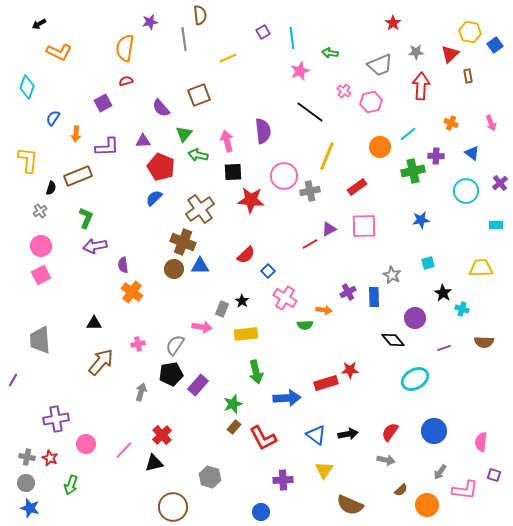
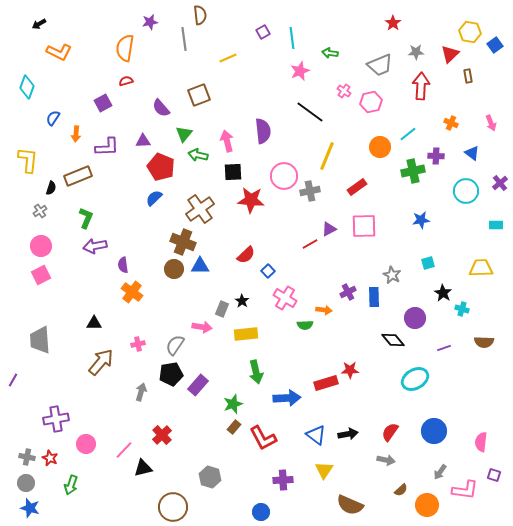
black triangle at (154, 463): moved 11 px left, 5 px down
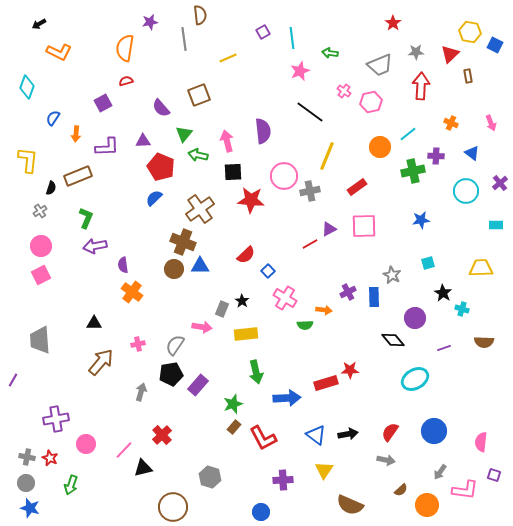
blue square at (495, 45): rotated 28 degrees counterclockwise
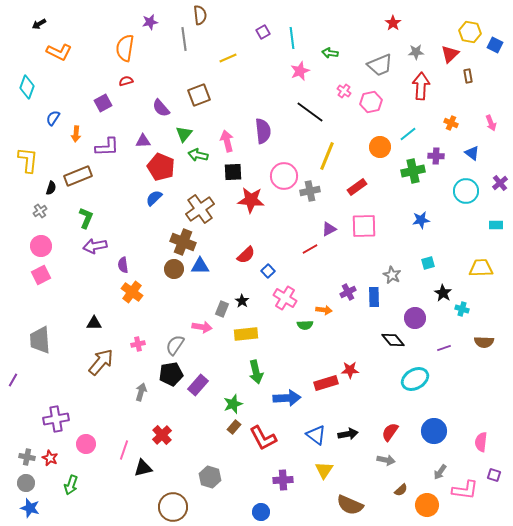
red line at (310, 244): moved 5 px down
pink line at (124, 450): rotated 24 degrees counterclockwise
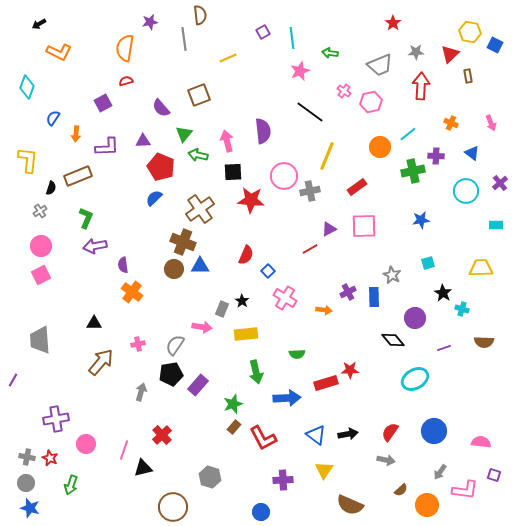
red semicircle at (246, 255): rotated 24 degrees counterclockwise
green semicircle at (305, 325): moved 8 px left, 29 px down
pink semicircle at (481, 442): rotated 90 degrees clockwise
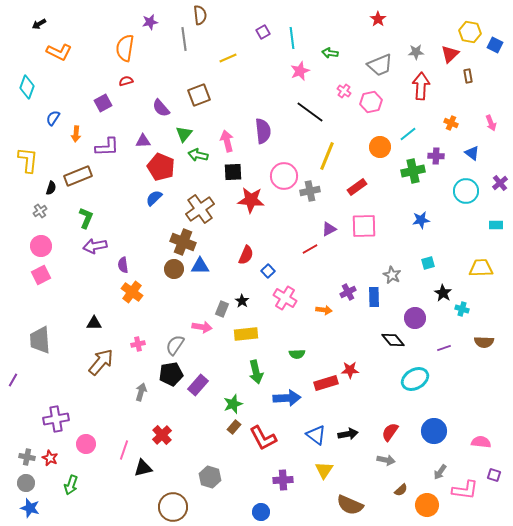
red star at (393, 23): moved 15 px left, 4 px up
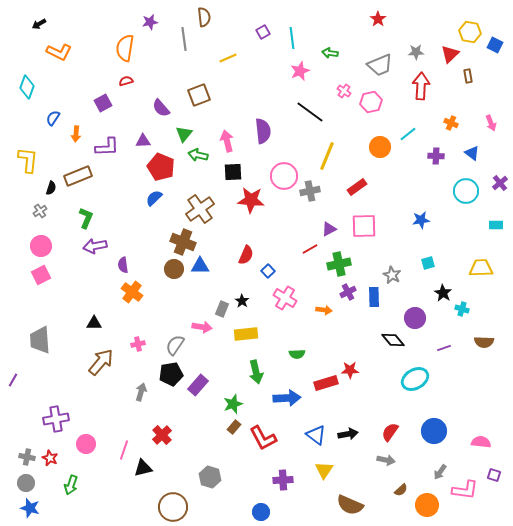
brown semicircle at (200, 15): moved 4 px right, 2 px down
green cross at (413, 171): moved 74 px left, 93 px down
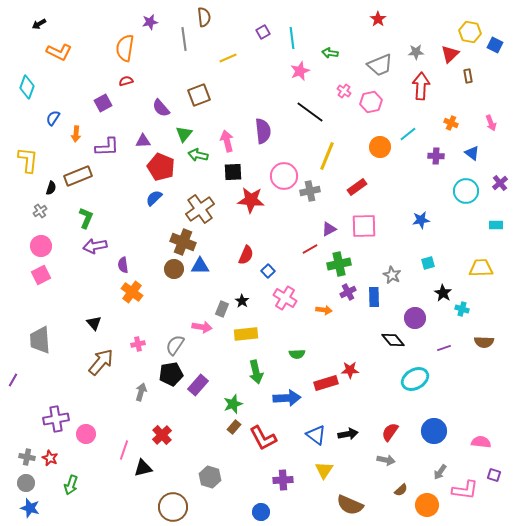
black triangle at (94, 323): rotated 49 degrees clockwise
pink circle at (86, 444): moved 10 px up
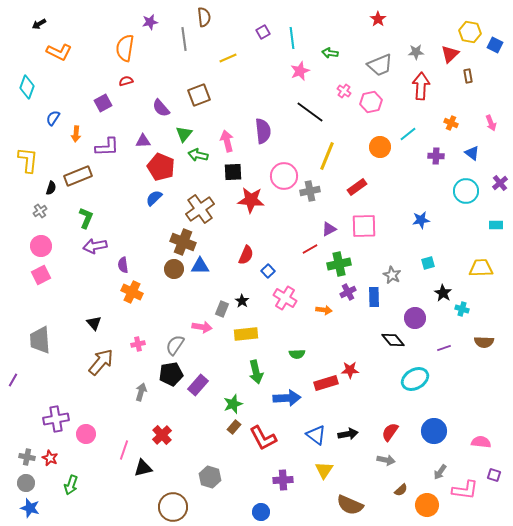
orange cross at (132, 292): rotated 10 degrees counterclockwise
